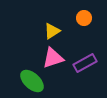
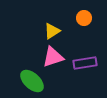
pink triangle: moved 1 px up
purple rectangle: rotated 20 degrees clockwise
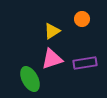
orange circle: moved 2 px left, 1 px down
pink triangle: moved 1 px left, 2 px down
green ellipse: moved 2 px left, 2 px up; rotated 20 degrees clockwise
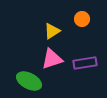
green ellipse: moved 1 px left, 2 px down; rotated 35 degrees counterclockwise
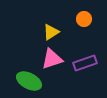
orange circle: moved 2 px right
yellow triangle: moved 1 px left, 1 px down
purple rectangle: rotated 10 degrees counterclockwise
